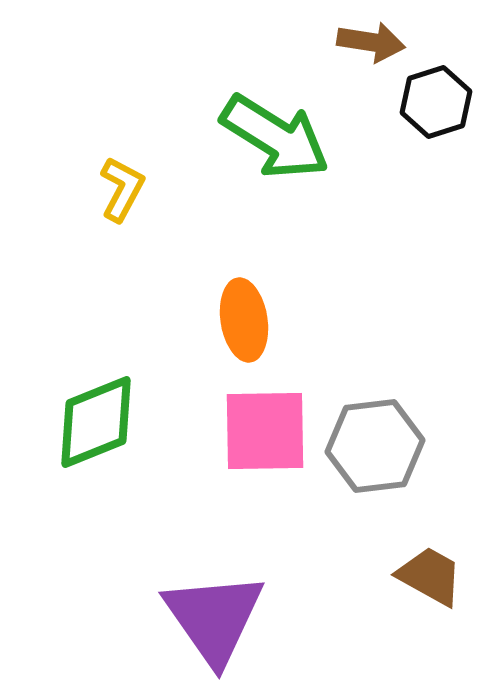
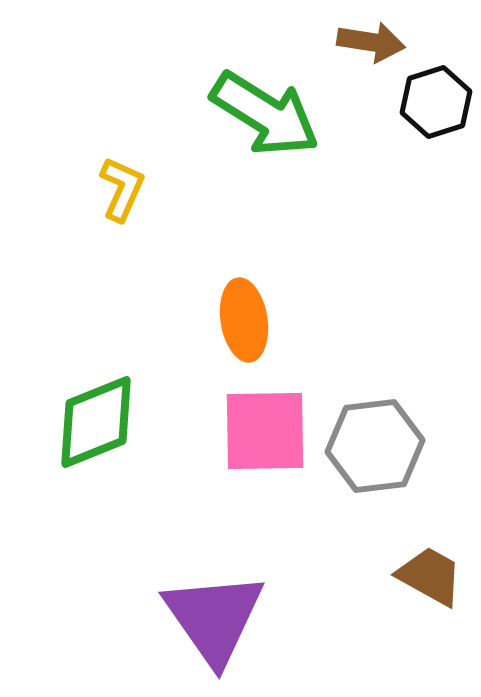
green arrow: moved 10 px left, 23 px up
yellow L-shape: rotated 4 degrees counterclockwise
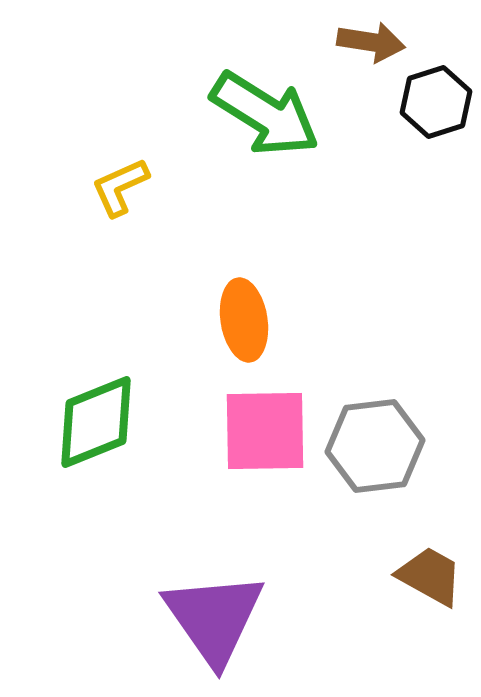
yellow L-shape: moved 2 px left, 2 px up; rotated 138 degrees counterclockwise
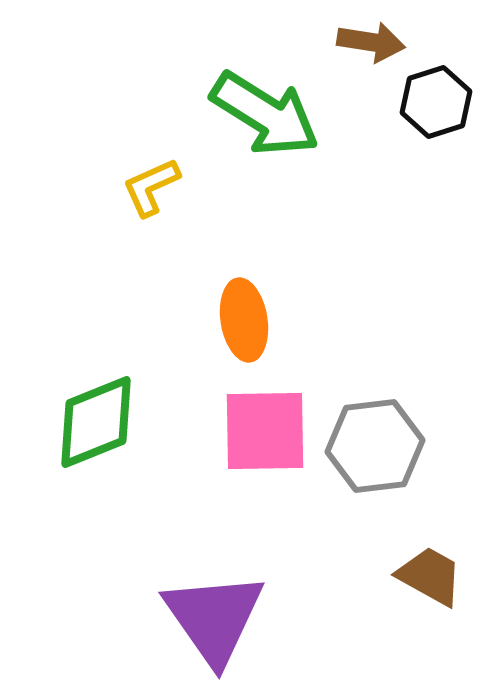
yellow L-shape: moved 31 px right
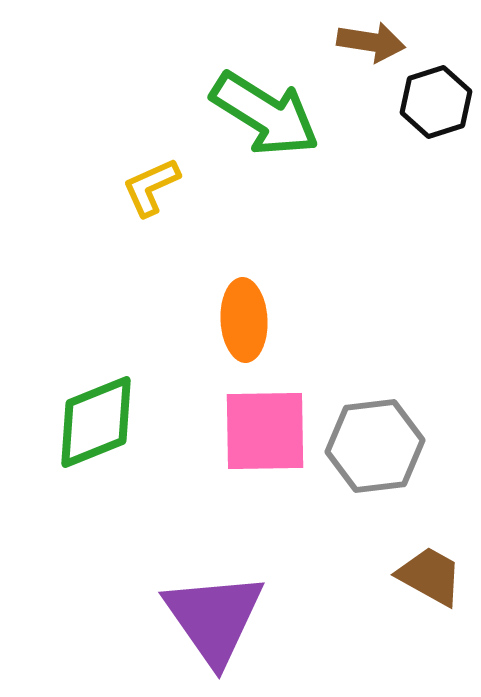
orange ellipse: rotated 6 degrees clockwise
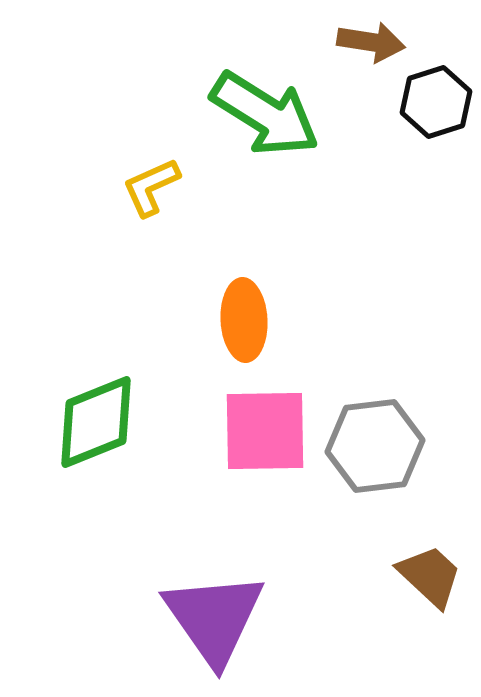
brown trapezoid: rotated 14 degrees clockwise
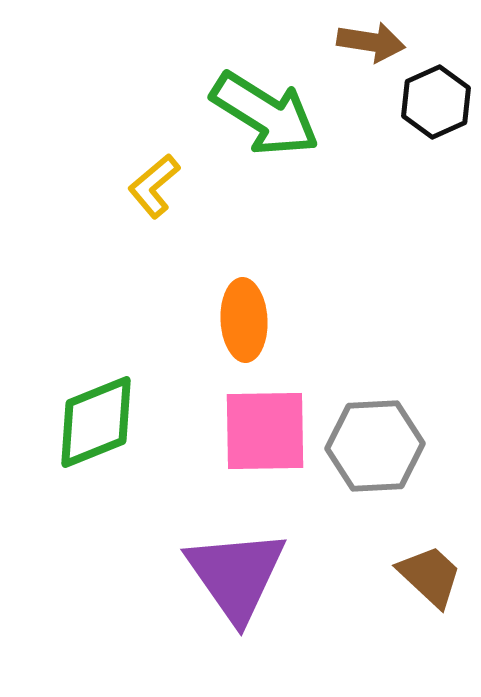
black hexagon: rotated 6 degrees counterclockwise
yellow L-shape: moved 3 px right, 1 px up; rotated 16 degrees counterclockwise
gray hexagon: rotated 4 degrees clockwise
purple triangle: moved 22 px right, 43 px up
